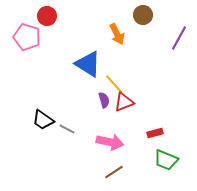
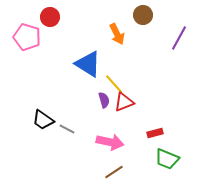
red circle: moved 3 px right, 1 px down
green trapezoid: moved 1 px right, 1 px up
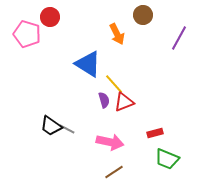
pink pentagon: moved 3 px up
black trapezoid: moved 8 px right, 6 px down
